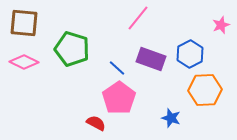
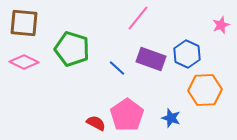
blue hexagon: moved 3 px left; rotated 8 degrees counterclockwise
pink pentagon: moved 8 px right, 17 px down
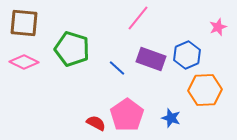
pink star: moved 3 px left, 2 px down
blue hexagon: moved 1 px down; rotated 12 degrees clockwise
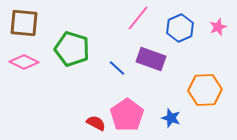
blue hexagon: moved 7 px left, 27 px up
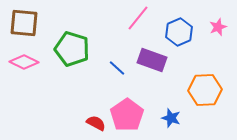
blue hexagon: moved 1 px left, 4 px down
purple rectangle: moved 1 px right, 1 px down
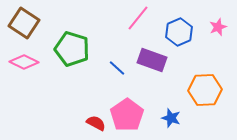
brown square: rotated 28 degrees clockwise
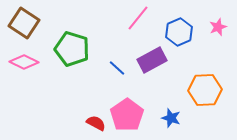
purple rectangle: rotated 48 degrees counterclockwise
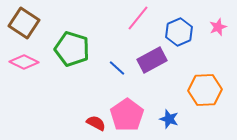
blue star: moved 2 px left, 1 px down
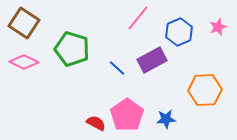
blue star: moved 3 px left; rotated 24 degrees counterclockwise
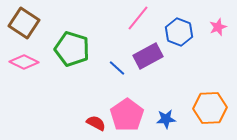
blue hexagon: rotated 16 degrees counterclockwise
purple rectangle: moved 4 px left, 4 px up
orange hexagon: moved 5 px right, 18 px down
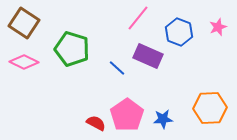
purple rectangle: rotated 52 degrees clockwise
blue star: moved 3 px left
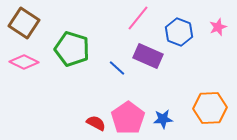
pink pentagon: moved 1 px right, 3 px down
